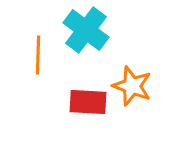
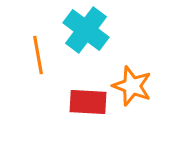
orange line: rotated 12 degrees counterclockwise
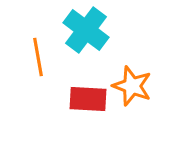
orange line: moved 2 px down
red rectangle: moved 3 px up
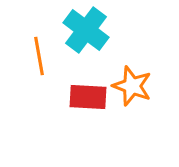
orange line: moved 1 px right, 1 px up
red rectangle: moved 2 px up
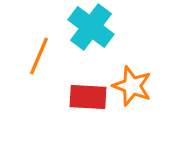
cyan cross: moved 5 px right, 3 px up
orange line: rotated 33 degrees clockwise
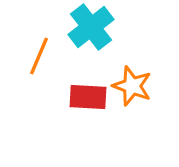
cyan cross: rotated 15 degrees clockwise
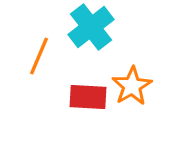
orange star: rotated 21 degrees clockwise
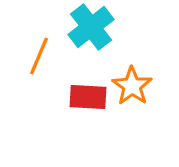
orange star: rotated 6 degrees counterclockwise
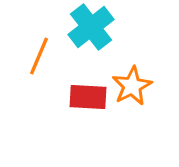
orange star: rotated 9 degrees clockwise
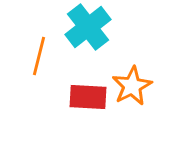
cyan cross: moved 3 px left
orange line: rotated 9 degrees counterclockwise
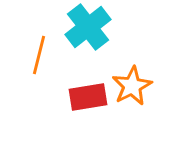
orange line: moved 1 px up
red rectangle: rotated 12 degrees counterclockwise
